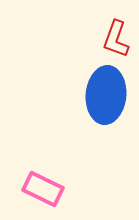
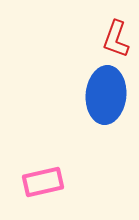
pink rectangle: moved 7 px up; rotated 39 degrees counterclockwise
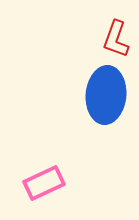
pink rectangle: moved 1 px right, 1 px down; rotated 12 degrees counterclockwise
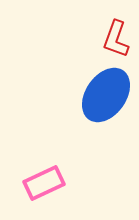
blue ellipse: rotated 30 degrees clockwise
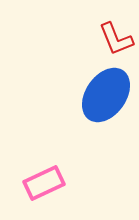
red L-shape: rotated 42 degrees counterclockwise
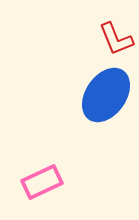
pink rectangle: moved 2 px left, 1 px up
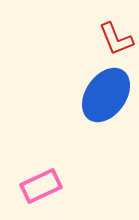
pink rectangle: moved 1 px left, 4 px down
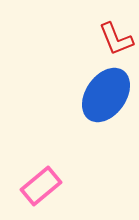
pink rectangle: rotated 15 degrees counterclockwise
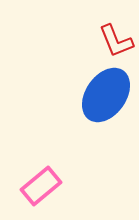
red L-shape: moved 2 px down
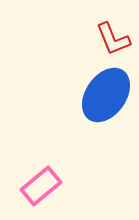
red L-shape: moved 3 px left, 2 px up
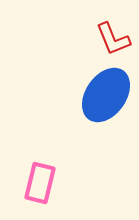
pink rectangle: moved 1 px left, 3 px up; rotated 36 degrees counterclockwise
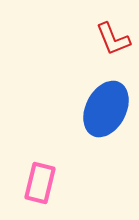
blue ellipse: moved 14 px down; rotated 8 degrees counterclockwise
